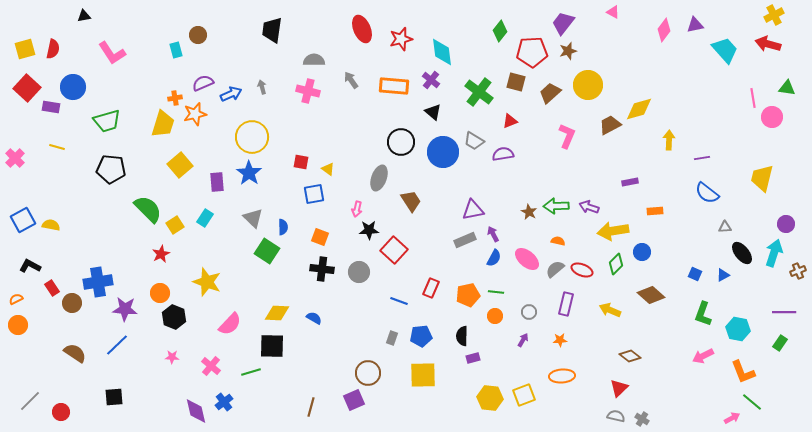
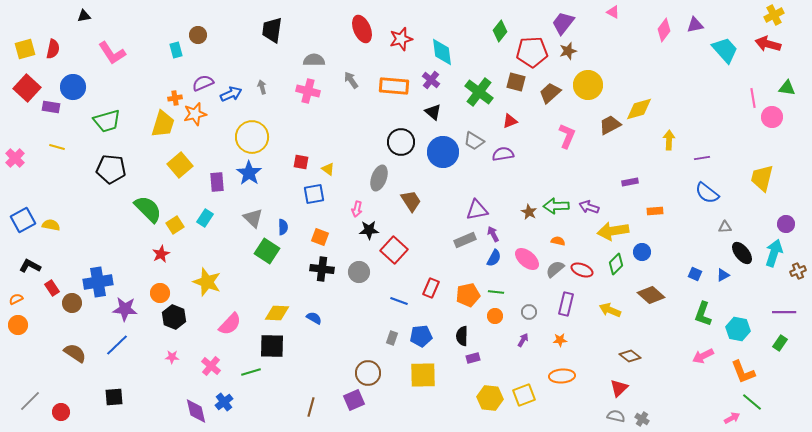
purple triangle at (473, 210): moved 4 px right
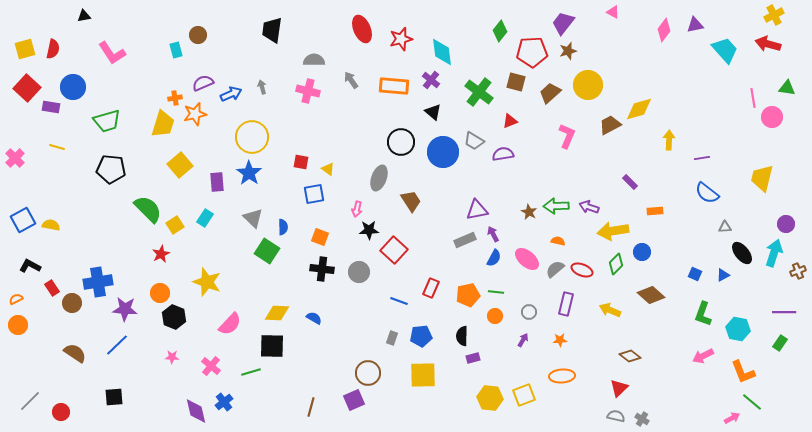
purple rectangle at (630, 182): rotated 56 degrees clockwise
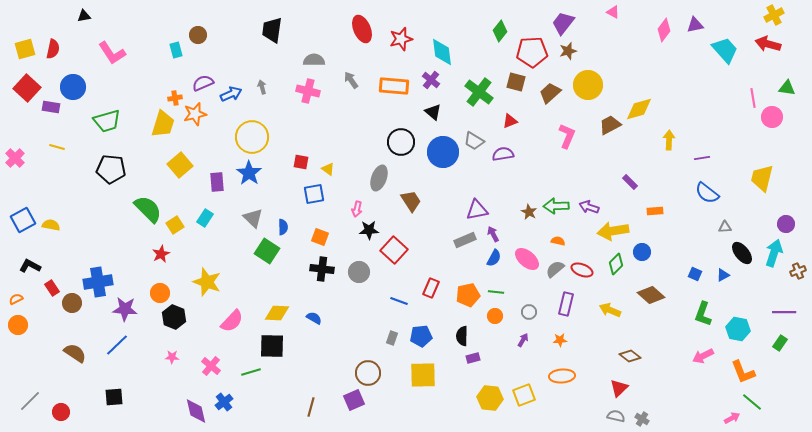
pink semicircle at (230, 324): moved 2 px right, 3 px up
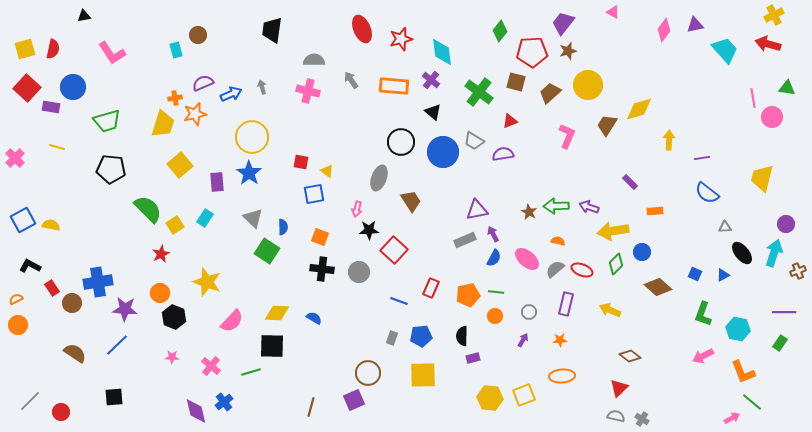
brown trapezoid at (610, 125): moved 3 px left; rotated 30 degrees counterclockwise
yellow triangle at (328, 169): moved 1 px left, 2 px down
brown diamond at (651, 295): moved 7 px right, 8 px up
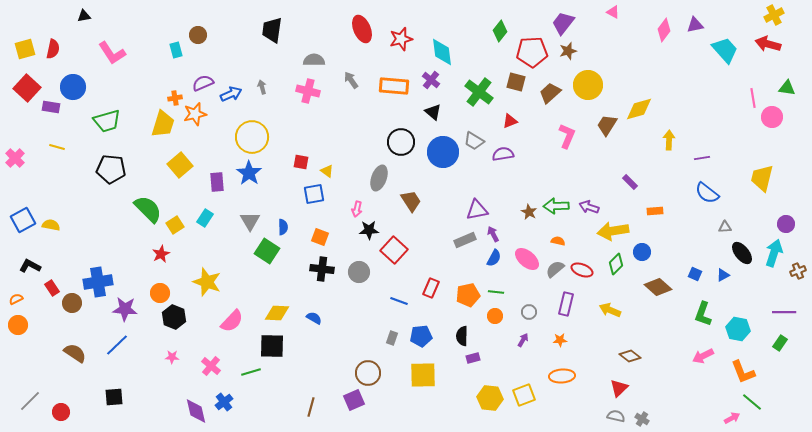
gray triangle at (253, 218): moved 3 px left, 3 px down; rotated 15 degrees clockwise
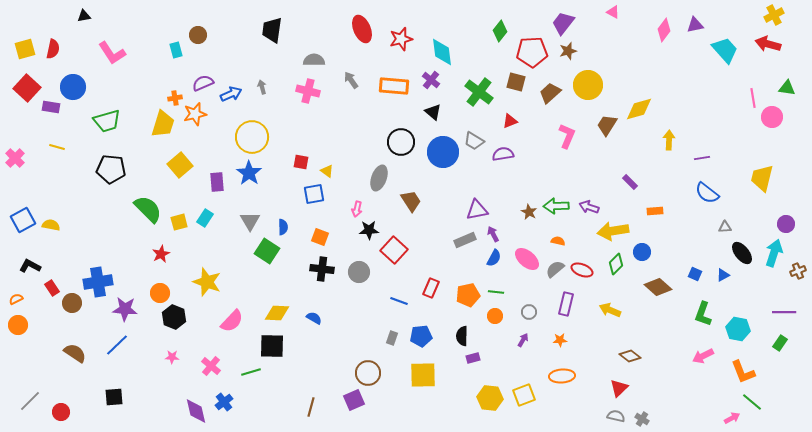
yellow square at (175, 225): moved 4 px right, 3 px up; rotated 18 degrees clockwise
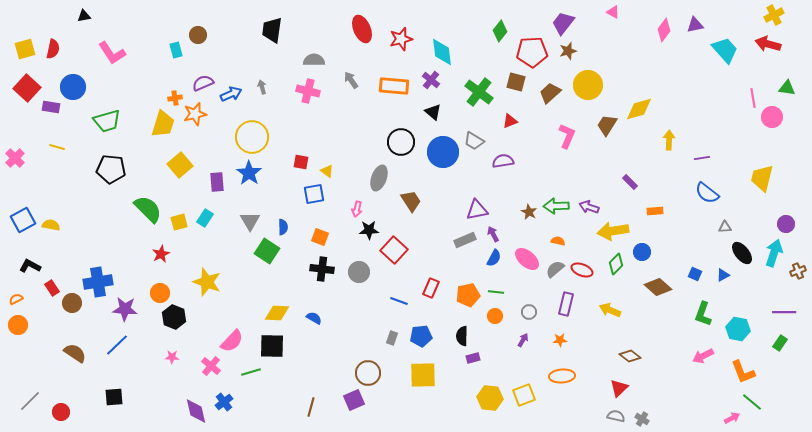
purple semicircle at (503, 154): moved 7 px down
pink semicircle at (232, 321): moved 20 px down
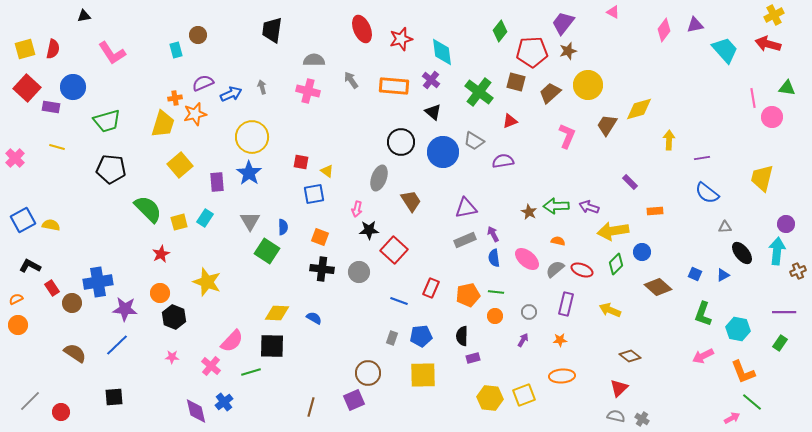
purple triangle at (477, 210): moved 11 px left, 2 px up
cyan arrow at (774, 253): moved 3 px right, 2 px up; rotated 12 degrees counterclockwise
blue semicircle at (494, 258): rotated 144 degrees clockwise
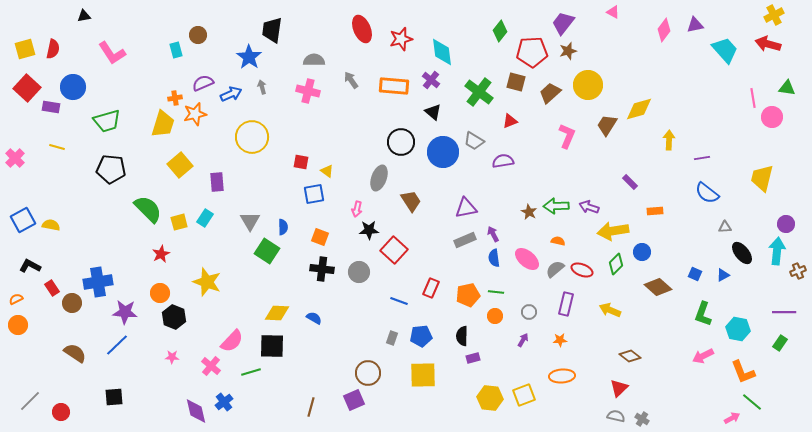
blue star at (249, 173): moved 116 px up
purple star at (125, 309): moved 3 px down
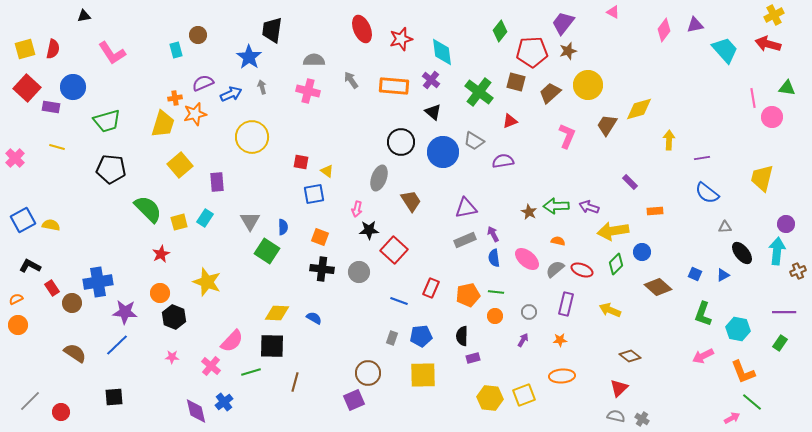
brown line at (311, 407): moved 16 px left, 25 px up
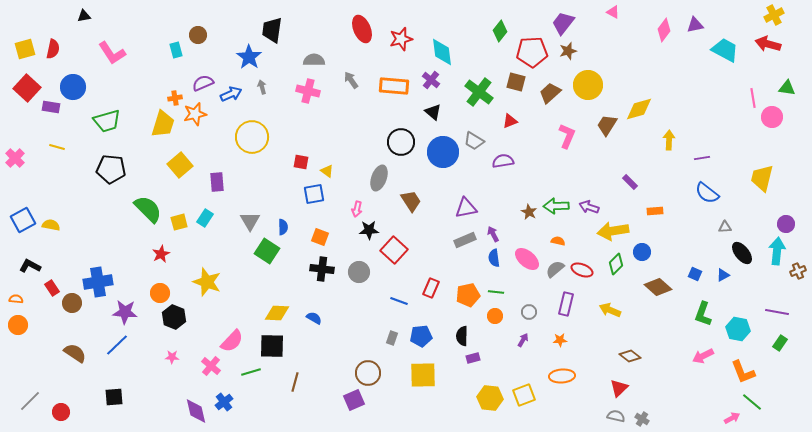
cyan trapezoid at (725, 50): rotated 20 degrees counterclockwise
orange semicircle at (16, 299): rotated 32 degrees clockwise
purple line at (784, 312): moved 7 px left; rotated 10 degrees clockwise
